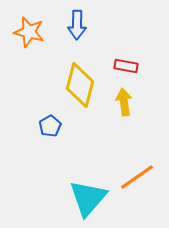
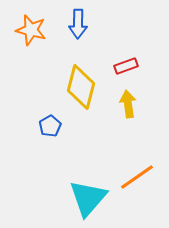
blue arrow: moved 1 px right, 1 px up
orange star: moved 2 px right, 2 px up
red rectangle: rotated 30 degrees counterclockwise
yellow diamond: moved 1 px right, 2 px down
yellow arrow: moved 4 px right, 2 px down
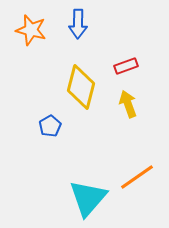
yellow arrow: rotated 12 degrees counterclockwise
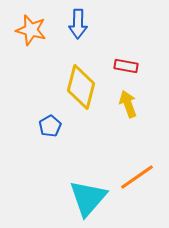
red rectangle: rotated 30 degrees clockwise
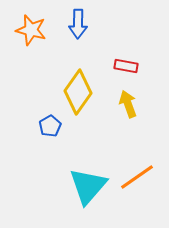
yellow diamond: moved 3 px left, 5 px down; rotated 21 degrees clockwise
cyan triangle: moved 12 px up
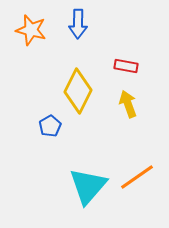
yellow diamond: moved 1 px up; rotated 9 degrees counterclockwise
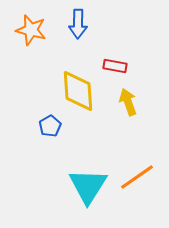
red rectangle: moved 11 px left
yellow diamond: rotated 30 degrees counterclockwise
yellow arrow: moved 2 px up
cyan triangle: rotated 9 degrees counterclockwise
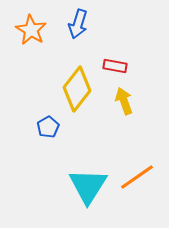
blue arrow: rotated 16 degrees clockwise
orange star: rotated 16 degrees clockwise
yellow diamond: moved 1 px left, 2 px up; rotated 42 degrees clockwise
yellow arrow: moved 4 px left, 1 px up
blue pentagon: moved 2 px left, 1 px down
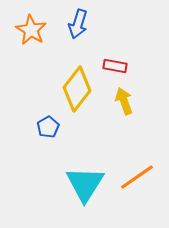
cyan triangle: moved 3 px left, 2 px up
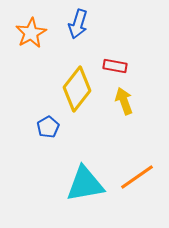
orange star: moved 3 px down; rotated 12 degrees clockwise
cyan triangle: rotated 48 degrees clockwise
